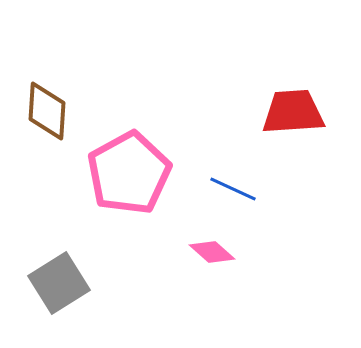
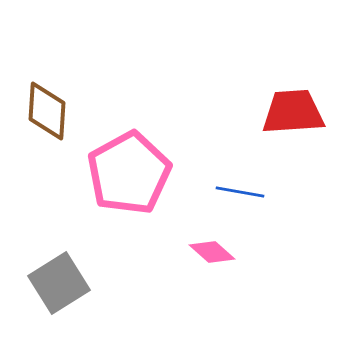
blue line: moved 7 px right, 3 px down; rotated 15 degrees counterclockwise
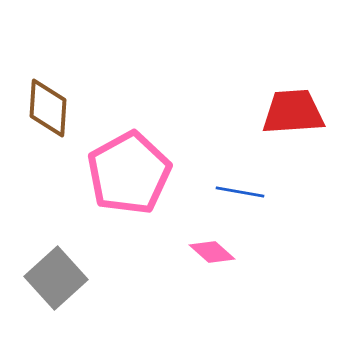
brown diamond: moved 1 px right, 3 px up
gray square: moved 3 px left, 5 px up; rotated 10 degrees counterclockwise
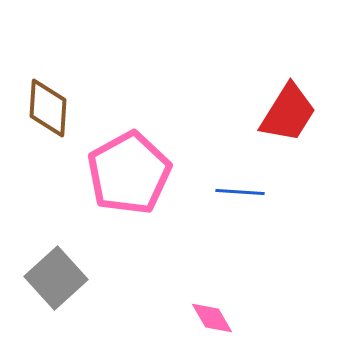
red trapezoid: moved 5 px left, 1 px down; rotated 126 degrees clockwise
blue line: rotated 6 degrees counterclockwise
pink diamond: moved 66 px down; rotated 18 degrees clockwise
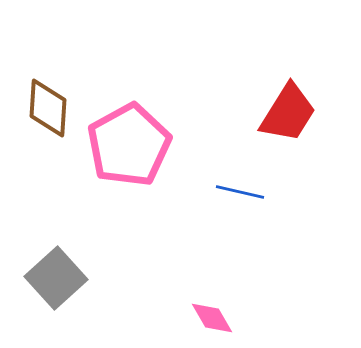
pink pentagon: moved 28 px up
blue line: rotated 9 degrees clockwise
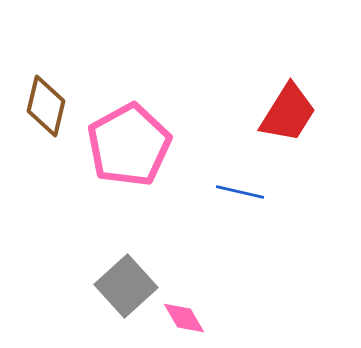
brown diamond: moved 2 px left, 2 px up; rotated 10 degrees clockwise
gray square: moved 70 px right, 8 px down
pink diamond: moved 28 px left
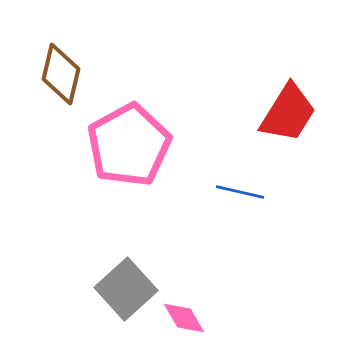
brown diamond: moved 15 px right, 32 px up
gray square: moved 3 px down
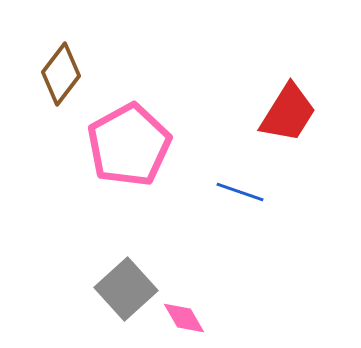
brown diamond: rotated 24 degrees clockwise
blue line: rotated 6 degrees clockwise
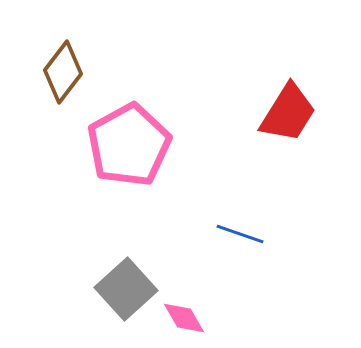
brown diamond: moved 2 px right, 2 px up
blue line: moved 42 px down
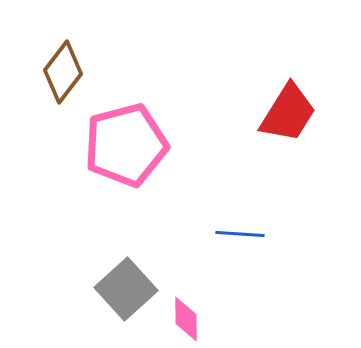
pink pentagon: moved 3 px left; rotated 14 degrees clockwise
blue line: rotated 15 degrees counterclockwise
pink diamond: moved 2 px right, 1 px down; rotated 30 degrees clockwise
